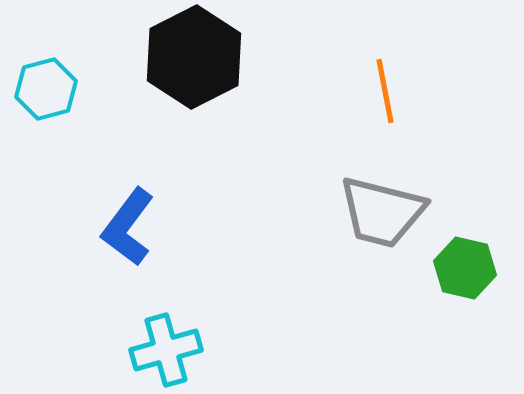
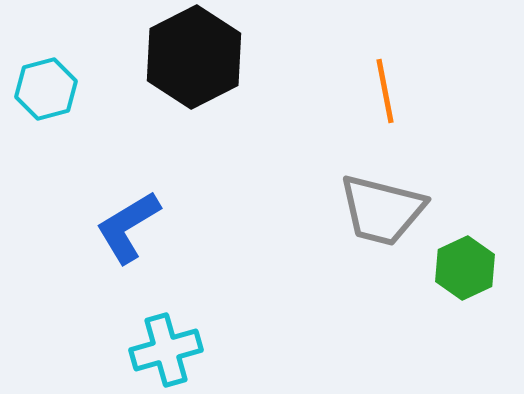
gray trapezoid: moved 2 px up
blue L-shape: rotated 22 degrees clockwise
green hexagon: rotated 22 degrees clockwise
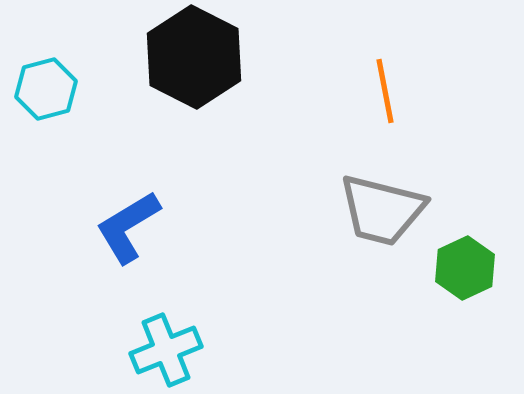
black hexagon: rotated 6 degrees counterclockwise
cyan cross: rotated 6 degrees counterclockwise
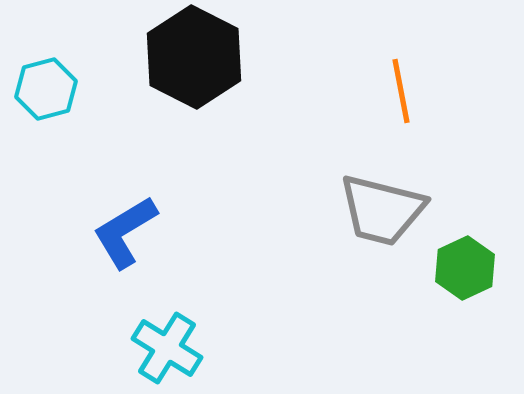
orange line: moved 16 px right
blue L-shape: moved 3 px left, 5 px down
cyan cross: moved 1 px right, 2 px up; rotated 36 degrees counterclockwise
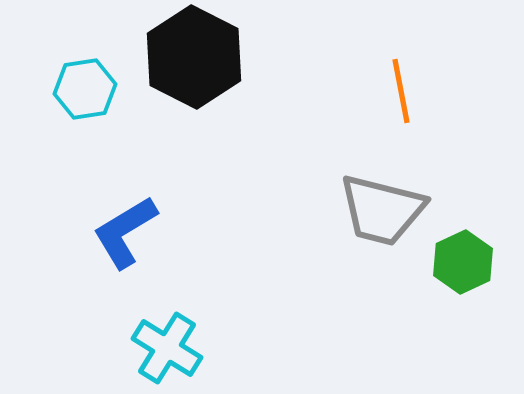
cyan hexagon: moved 39 px right; rotated 6 degrees clockwise
green hexagon: moved 2 px left, 6 px up
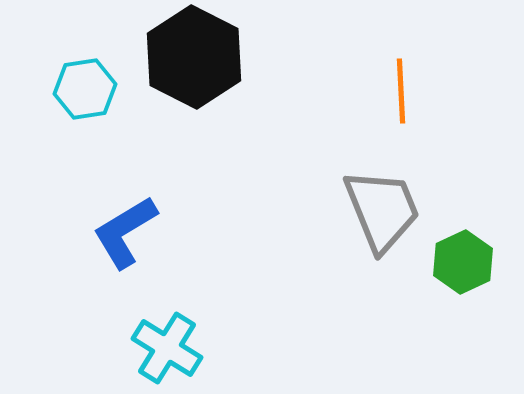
orange line: rotated 8 degrees clockwise
gray trapezoid: rotated 126 degrees counterclockwise
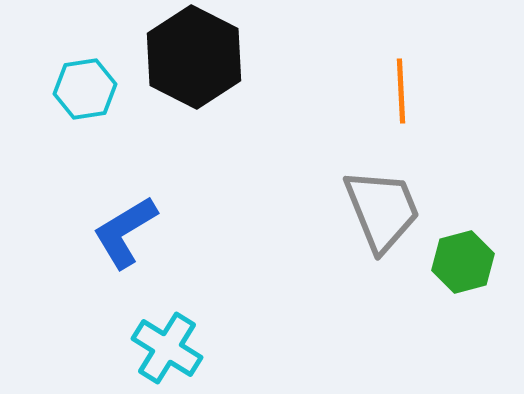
green hexagon: rotated 10 degrees clockwise
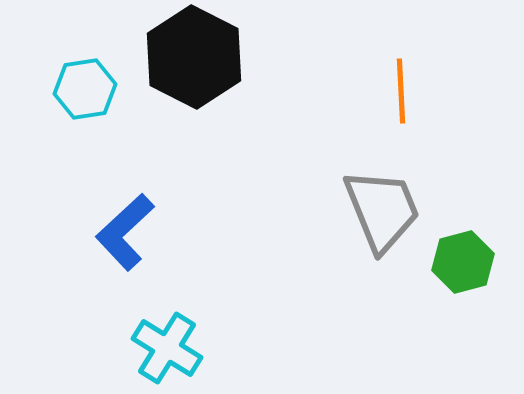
blue L-shape: rotated 12 degrees counterclockwise
